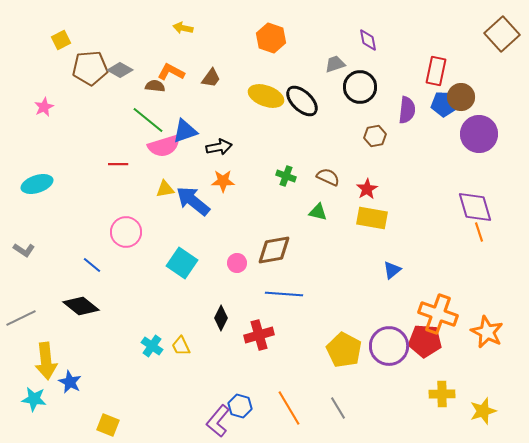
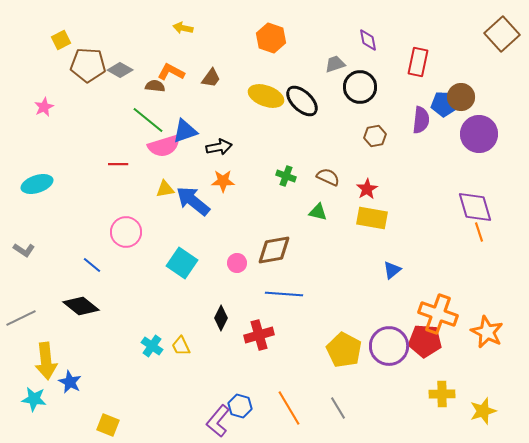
brown pentagon at (90, 68): moved 2 px left, 3 px up; rotated 8 degrees clockwise
red rectangle at (436, 71): moved 18 px left, 9 px up
purple semicircle at (407, 110): moved 14 px right, 10 px down
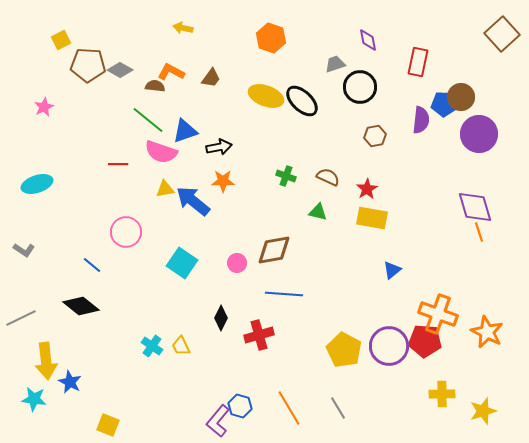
pink semicircle at (164, 146): moved 3 px left, 6 px down; rotated 36 degrees clockwise
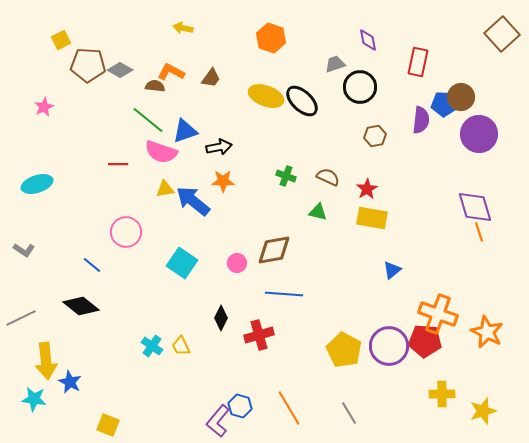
gray line at (338, 408): moved 11 px right, 5 px down
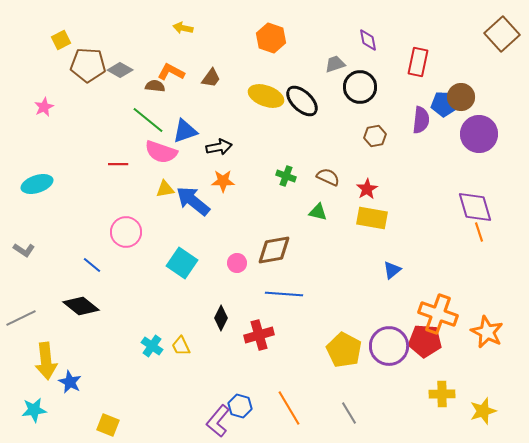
cyan star at (34, 399): moved 11 px down; rotated 15 degrees counterclockwise
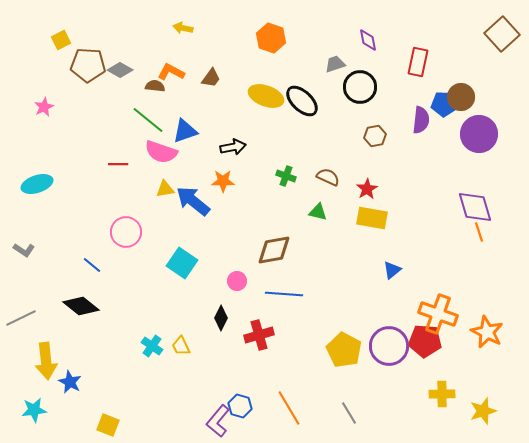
black arrow at (219, 147): moved 14 px right
pink circle at (237, 263): moved 18 px down
